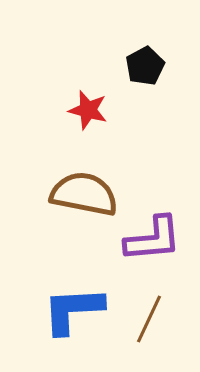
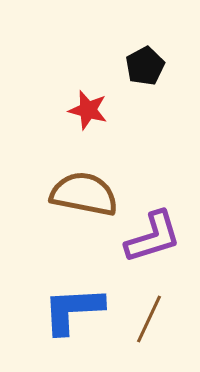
purple L-shape: moved 2 px up; rotated 12 degrees counterclockwise
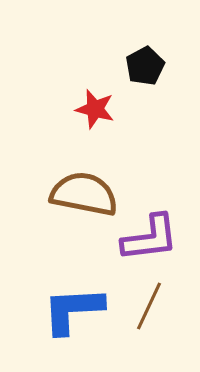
red star: moved 7 px right, 1 px up
purple L-shape: moved 3 px left, 1 px down; rotated 10 degrees clockwise
brown line: moved 13 px up
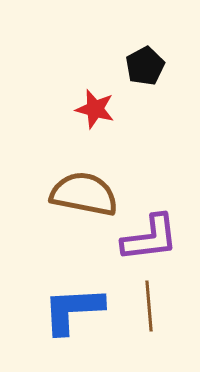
brown line: rotated 30 degrees counterclockwise
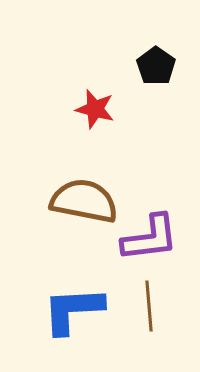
black pentagon: moved 11 px right; rotated 9 degrees counterclockwise
brown semicircle: moved 7 px down
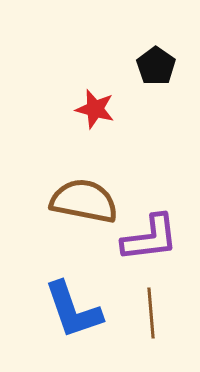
brown line: moved 2 px right, 7 px down
blue L-shape: rotated 106 degrees counterclockwise
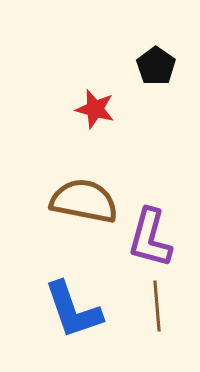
purple L-shape: rotated 112 degrees clockwise
brown line: moved 6 px right, 7 px up
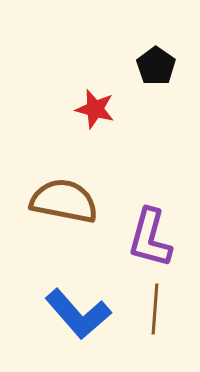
brown semicircle: moved 20 px left
brown line: moved 2 px left, 3 px down; rotated 9 degrees clockwise
blue L-shape: moved 5 px right, 4 px down; rotated 22 degrees counterclockwise
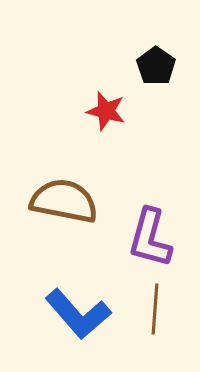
red star: moved 11 px right, 2 px down
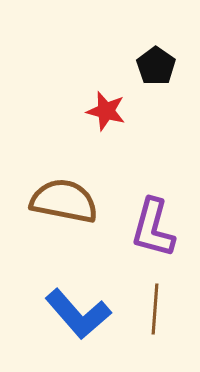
purple L-shape: moved 3 px right, 10 px up
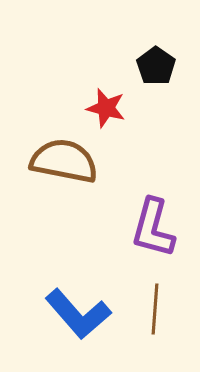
red star: moved 3 px up
brown semicircle: moved 40 px up
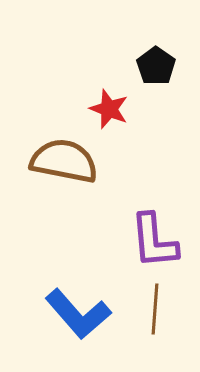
red star: moved 3 px right, 1 px down; rotated 6 degrees clockwise
purple L-shape: moved 1 px right, 13 px down; rotated 20 degrees counterclockwise
